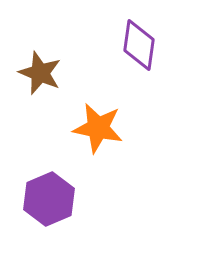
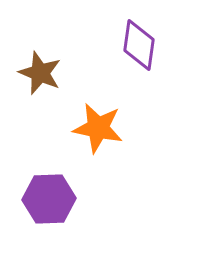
purple hexagon: rotated 21 degrees clockwise
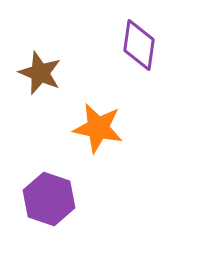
purple hexagon: rotated 21 degrees clockwise
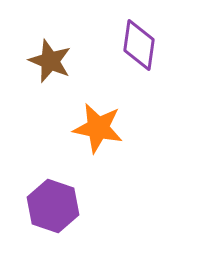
brown star: moved 10 px right, 12 px up
purple hexagon: moved 4 px right, 7 px down
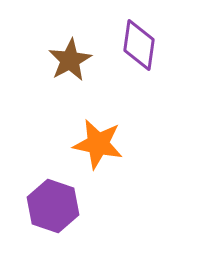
brown star: moved 20 px right, 1 px up; rotated 21 degrees clockwise
orange star: moved 16 px down
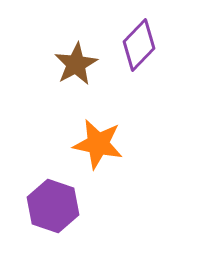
purple diamond: rotated 36 degrees clockwise
brown star: moved 6 px right, 4 px down
